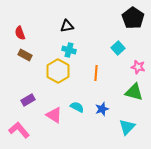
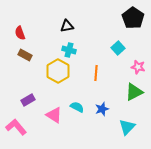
green triangle: rotated 42 degrees counterclockwise
pink L-shape: moved 3 px left, 3 px up
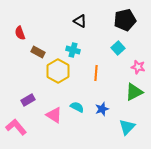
black pentagon: moved 8 px left, 2 px down; rotated 25 degrees clockwise
black triangle: moved 13 px right, 5 px up; rotated 40 degrees clockwise
cyan cross: moved 4 px right
brown rectangle: moved 13 px right, 3 px up
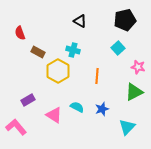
orange line: moved 1 px right, 3 px down
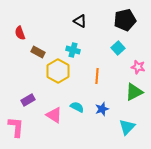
pink L-shape: rotated 45 degrees clockwise
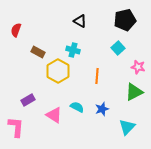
red semicircle: moved 4 px left, 3 px up; rotated 40 degrees clockwise
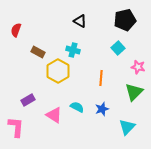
orange line: moved 4 px right, 2 px down
green triangle: rotated 18 degrees counterclockwise
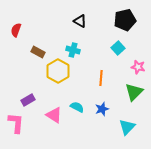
pink L-shape: moved 4 px up
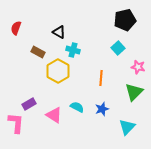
black triangle: moved 21 px left, 11 px down
red semicircle: moved 2 px up
purple rectangle: moved 1 px right, 4 px down
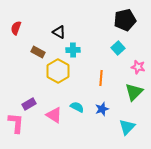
cyan cross: rotated 16 degrees counterclockwise
